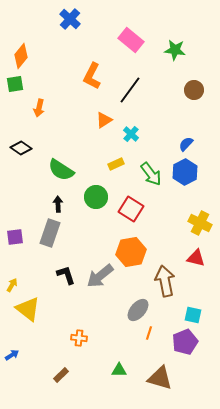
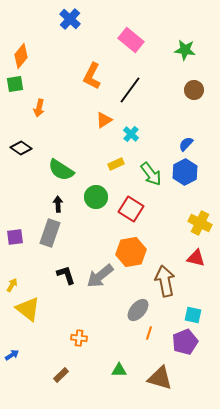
green star: moved 10 px right
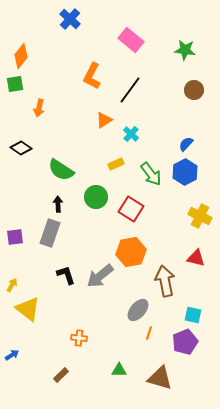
yellow cross: moved 7 px up
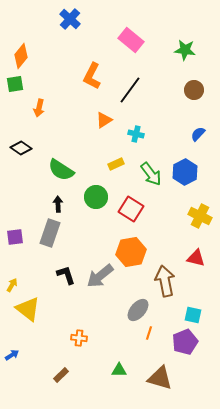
cyan cross: moved 5 px right; rotated 28 degrees counterclockwise
blue semicircle: moved 12 px right, 10 px up
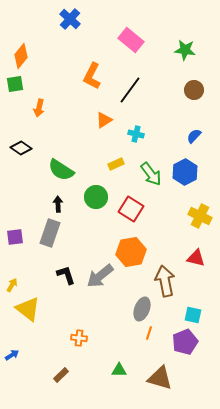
blue semicircle: moved 4 px left, 2 px down
gray ellipse: moved 4 px right, 1 px up; rotated 20 degrees counterclockwise
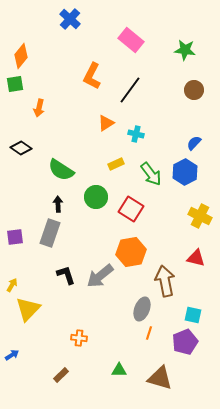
orange triangle: moved 2 px right, 3 px down
blue semicircle: moved 7 px down
yellow triangle: rotated 36 degrees clockwise
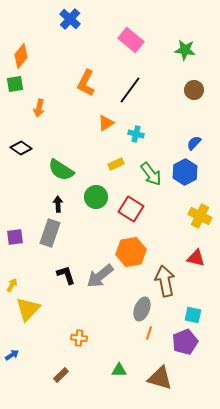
orange L-shape: moved 6 px left, 7 px down
